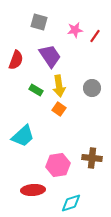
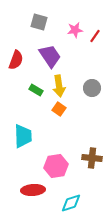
cyan trapezoid: rotated 50 degrees counterclockwise
pink hexagon: moved 2 px left, 1 px down
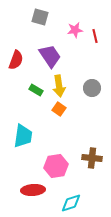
gray square: moved 1 px right, 5 px up
red line: rotated 48 degrees counterclockwise
cyan trapezoid: rotated 10 degrees clockwise
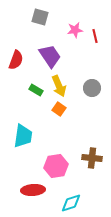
yellow arrow: rotated 15 degrees counterclockwise
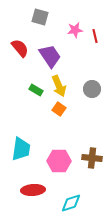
red semicircle: moved 4 px right, 12 px up; rotated 60 degrees counterclockwise
gray circle: moved 1 px down
cyan trapezoid: moved 2 px left, 13 px down
pink hexagon: moved 3 px right, 5 px up; rotated 10 degrees clockwise
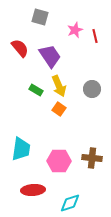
pink star: rotated 14 degrees counterclockwise
cyan diamond: moved 1 px left
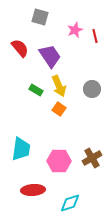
brown cross: rotated 36 degrees counterclockwise
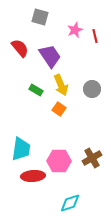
yellow arrow: moved 2 px right, 1 px up
red ellipse: moved 14 px up
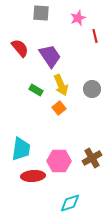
gray square: moved 1 px right, 4 px up; rotated 12 degrees counterclockwise
pink star: moved 3 px right, 12 px up
orange square: moved 1 px up; rotated 16 degrees clockwise
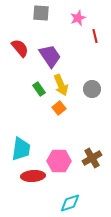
green rectangle: moved 3 px right, 1 px up; rotated 24 degrees clockwise
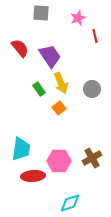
yellow arrow: moved 2 px up
